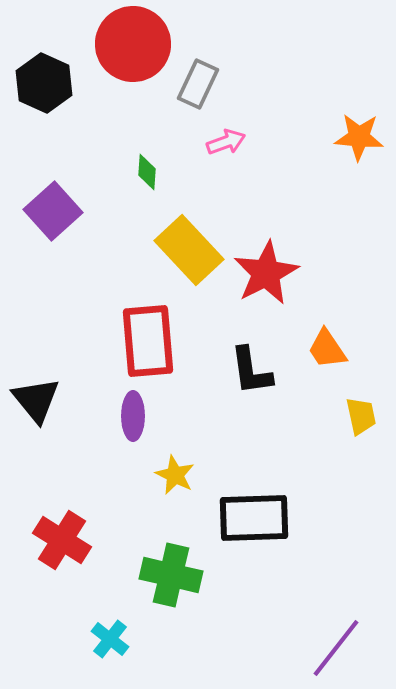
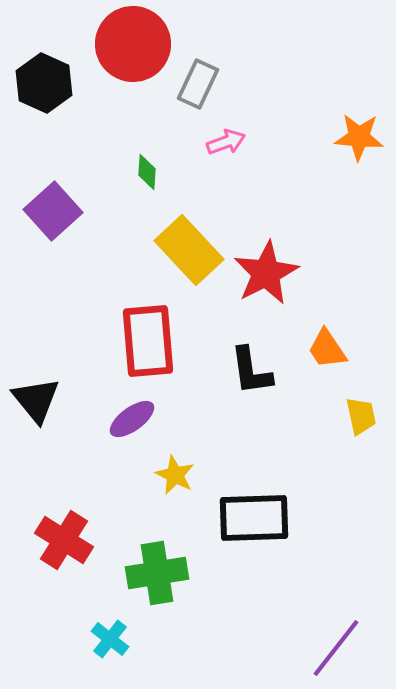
purple ellipse: moved 1 px left, 3 px down; rotated 54 degrees clockwise
red cross: moved 2 px right
green cross: moved 14 px left, 2 px up; rotated 22 degrees counterclockwise
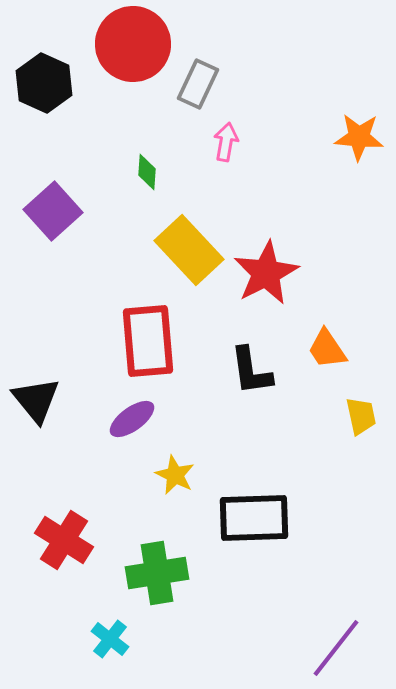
pink arrow: rotated 60 degrees counterclockwise
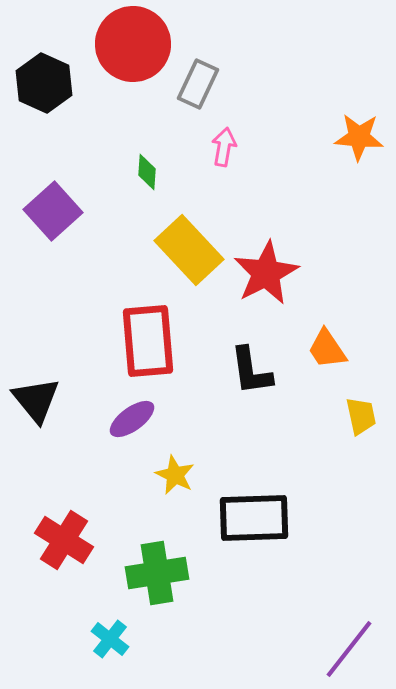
pink arrow: moved 2 px left, 5 px down
purple line: moved 13 px right, 1 px down
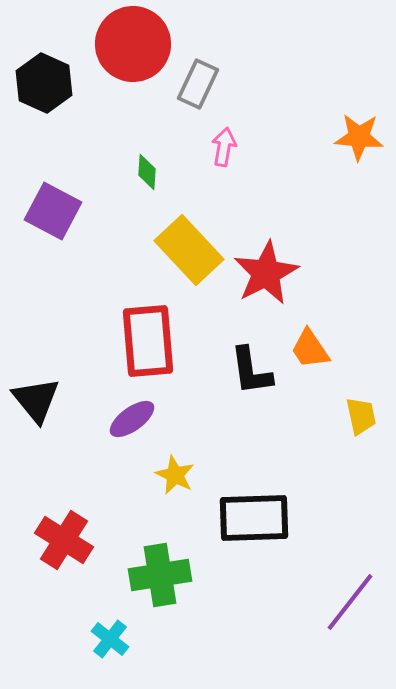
purple square: rotated 20 degrees counterclockwise
orange trapezoid: moved 17 px left
green cross: moved 3 px right, 2 px down
purple line: moved 1 px right, 47 px up
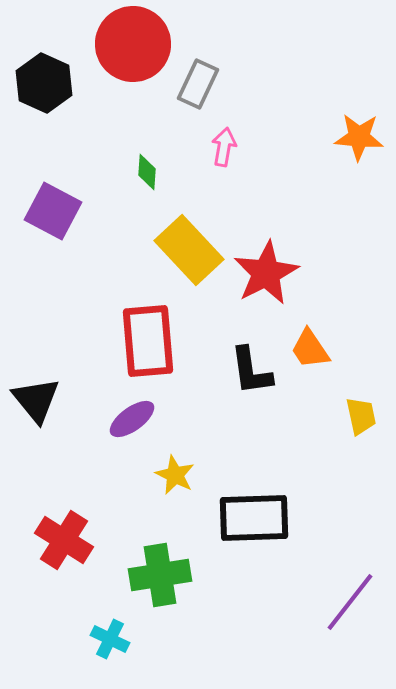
cyan cross: rotated 12 degrees counterclockwise
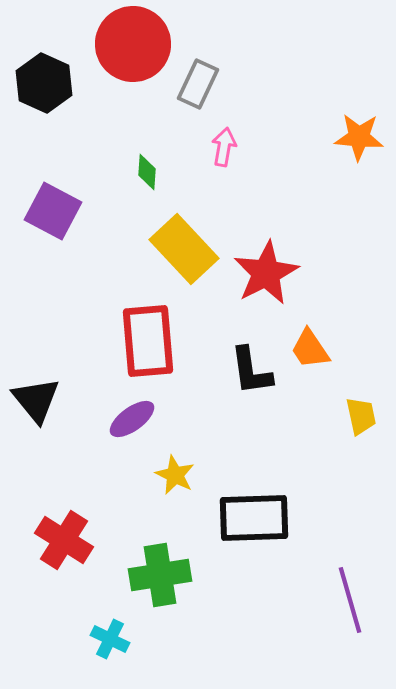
yellow rectangle: moved 5 px left, 1 px up
purple line: moved 2 px up; rotated 54 degrees counterclockwise
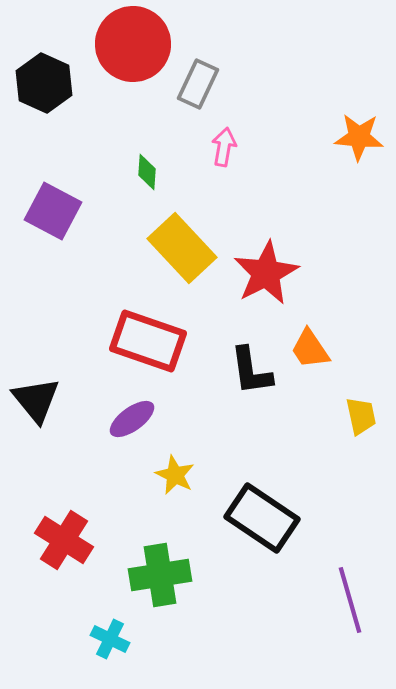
yellow rectangle: moved 2 px left, 1 px up
red rectangle: rotated 66 degrees counterclockwise
black rectangle: moved 8 px right; rotated 36 degrees clockwise
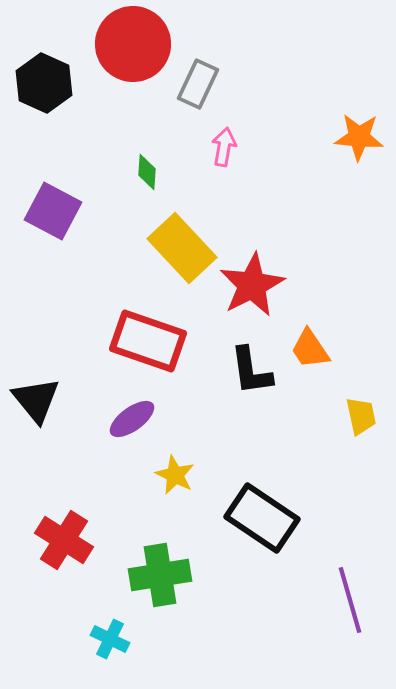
red star: moved 14 px left, 12 px down
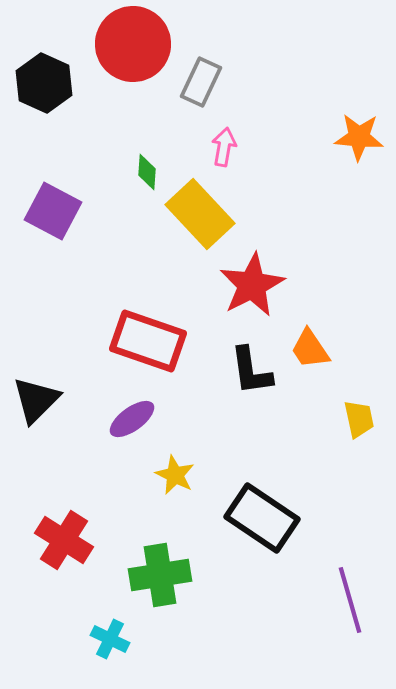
gray rectangle: moved 3 px right, 2 px up
yellow rectangle: moved 18 px right, 34 px up
black triangle: rotated 24 degrees clockwise
yellow trapezoid: moved 2 px left, 3 px down
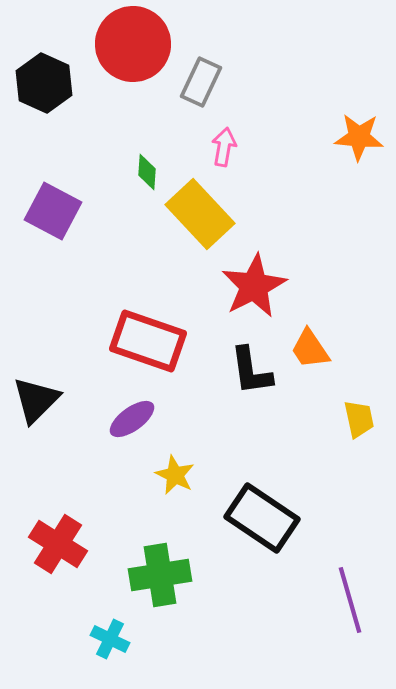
red star: moved 2 px right, 1 px down
red cross: moved 6 px left, 4 px down
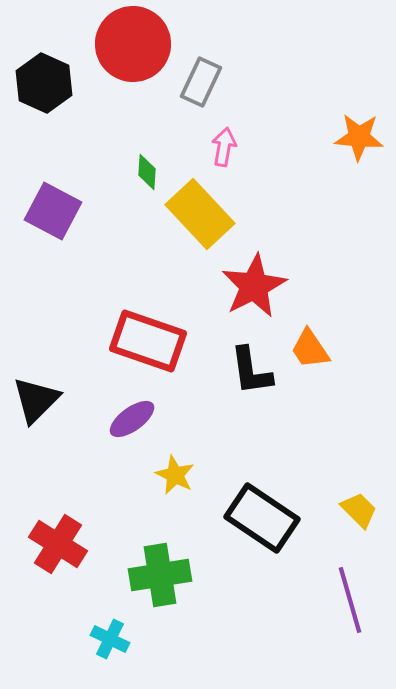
yellow trapezoid: moved 91 px down; rotated 33 degrees counterclockwise
